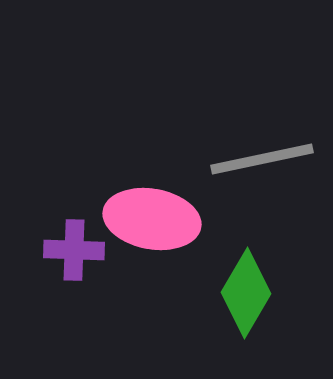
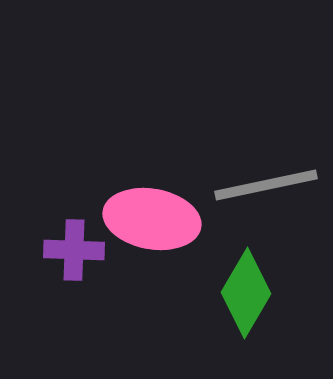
gray line: moved 4 px right, 26 px down
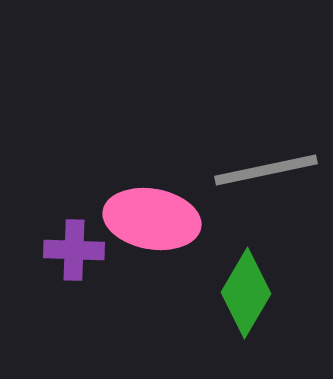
gray line: moved 15 px up
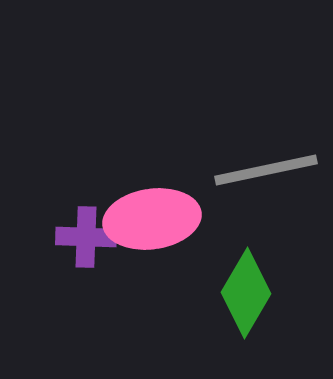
pink ellipse: rotated 18 degrees counterclockwise
purple cross: moved 12 px right, 13 px up
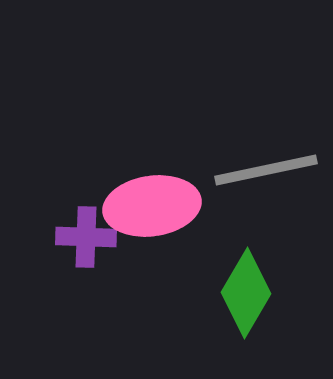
pink ellipse: moved 13 px up
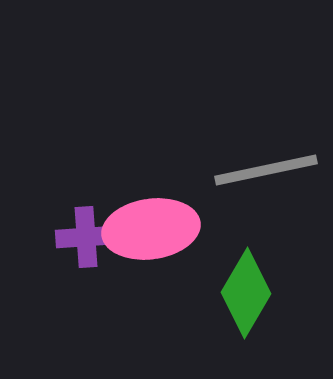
pink ellipse: moved 1 px left, 23 px down
purple cross: rotated 6 degrees counterclockwise
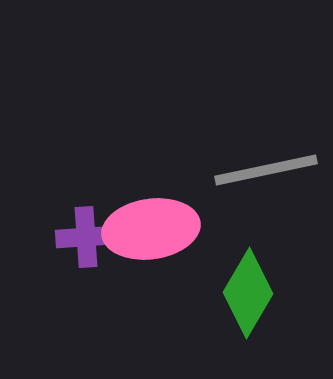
green diamond: moved 2 px right
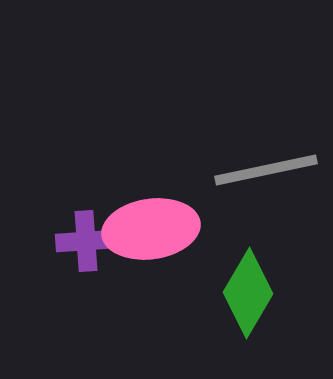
purple cross: moved 4 px down
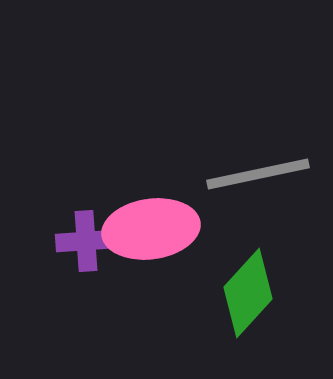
gray line: moved 8 px left, 4 px down
green diamond: rotated 12 degrees clockwise
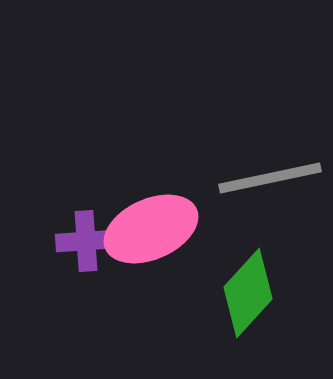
gray line: moved 12 px right, 4 px down
pink ellipse: rotated 16 degrees counterclockwise
